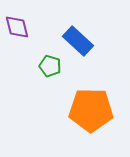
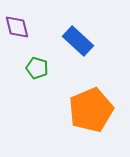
green pentagon: moved 13 px left, 2 px down
orange pentagon: rotated 24 degrees counterclockwise
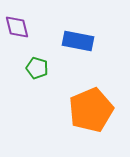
blue rectangle: rotated 32 degrees counterclockwise
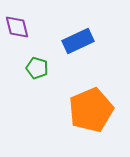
blue rectangle: rotated 36 degrees counterclockwise
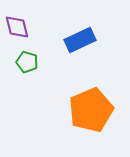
blue rectangle: moved 2 px right, 1 px up
green pentagon: moved 10 px left, 6 px up
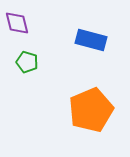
purple diamond: moved 4 px up
blue rectangle: moved 11 px right; rotated 40 degrees clockwise
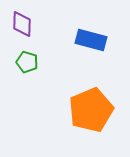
purple diamond: moved 5 px right, 1 px down; rotated 16 degrees clockwise
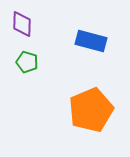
blue rectangle: moved 1 px down
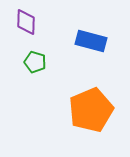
purple diamond: moved 4 px right, 2 px up
green pentagon: moved 8 px right
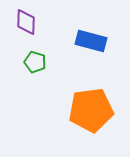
orange pentagon: rotated 15 degrees clockwise
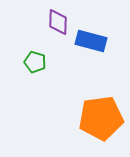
purple diamond: moved 32 px right
orange pentagon: moved 10 px right, 8 px down
